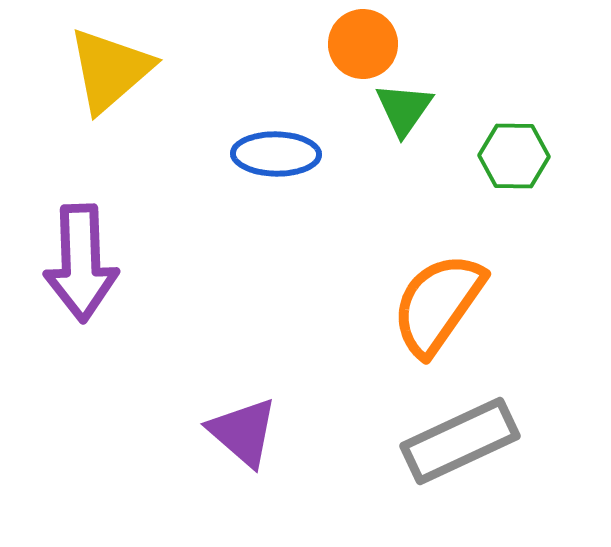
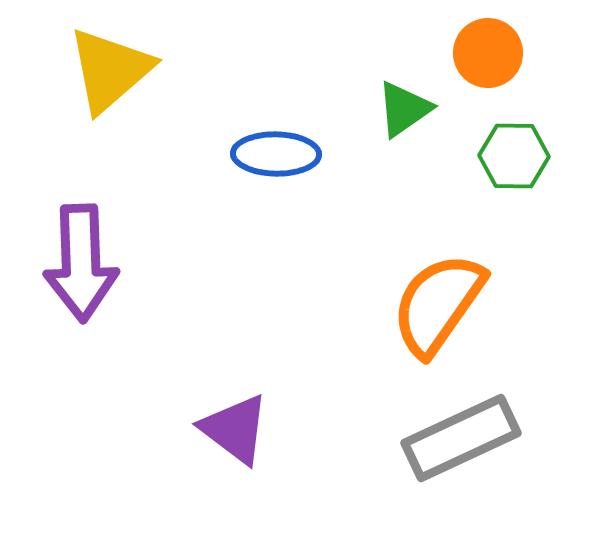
orange circle: moved 125 px right, 9 px down
green triangle: rotated 20 degrees clockwise
purple triangle: moved 8 px left, 3 px up; rotated 4 degrees counterclockwise
gray rectangle: moved 1 px right, 3 px up
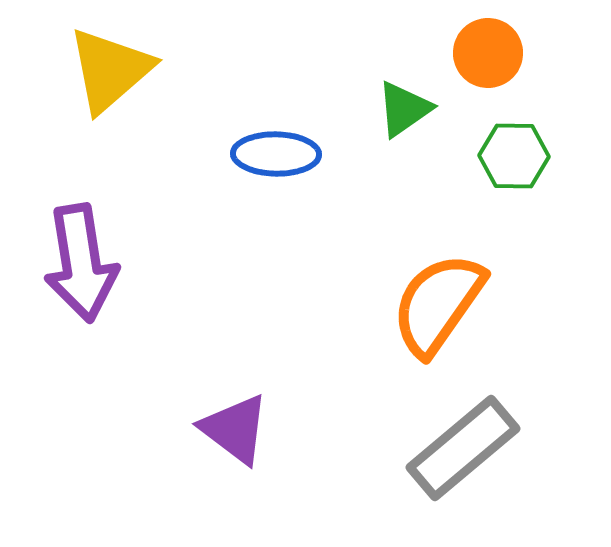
purple arrow: rotated 7 degrees counterclockwise
gray rectangle: moved 2 px right, 10 px down; rotated 15 degrees counterclockwise
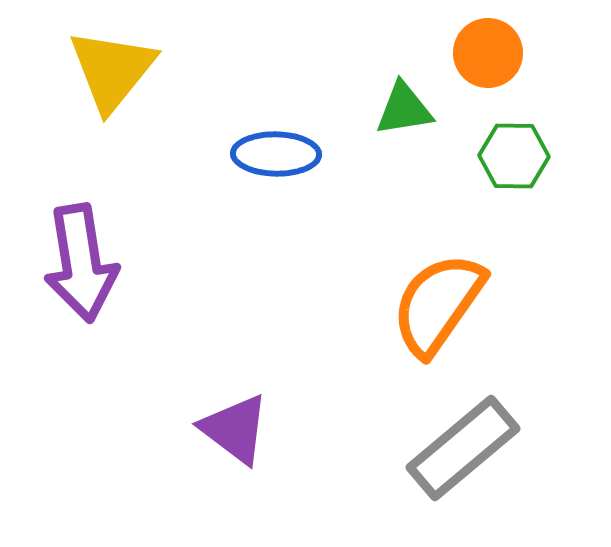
yellow triangle: moved 2 px right; rotated 10 degrees counterclockwise
green triangle: rotated 26 degrees clockwise
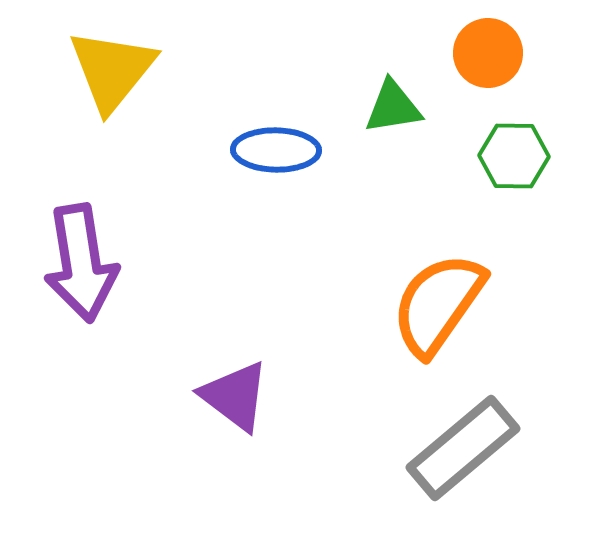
green triangle: moved 11 px left, 2 px up
blue ellipse: moved 4 px up
purple triangle: moved 33 px up
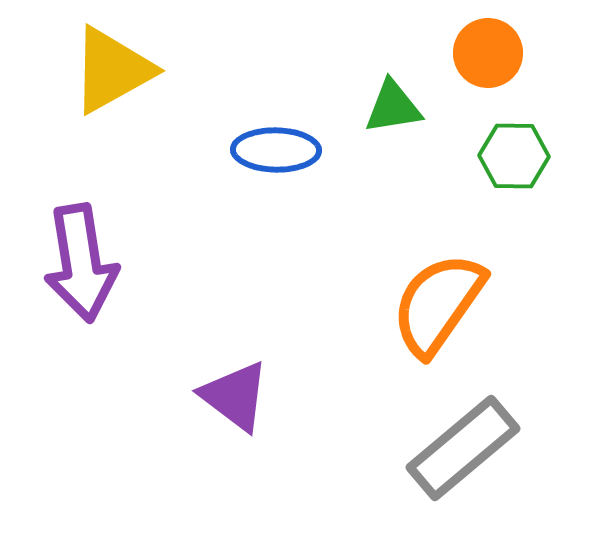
yellow triangle: rotated 22 degrees clockwise
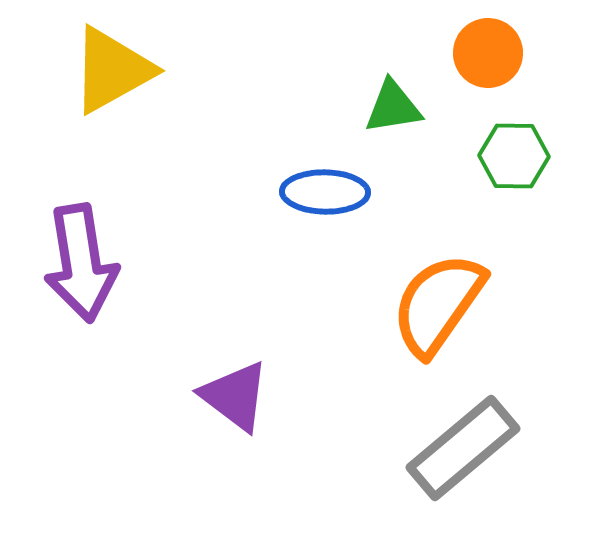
blue ellipse: moved 49 px right, 42 px down
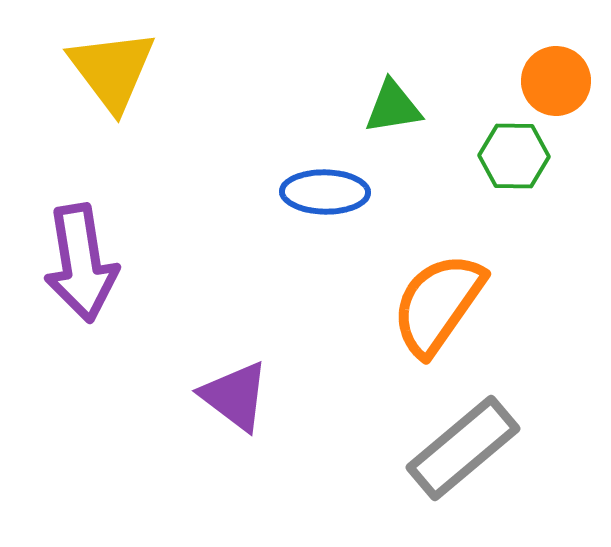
orange circle: moved 68 px right, 28 px down
yellow triangle: rotated 38 degrees counterclockwise
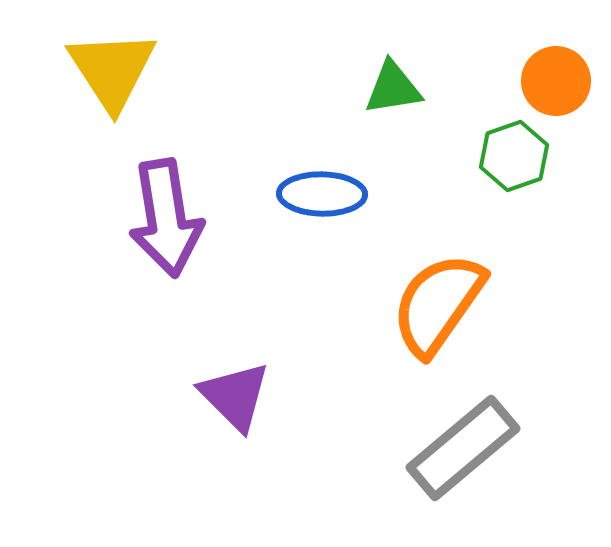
yellow triangle: rotated 4 degrees clockwise
green triangle: moved 19 px up
green hexagon: rotated 20 degrees counterclockwise
blue ellipse: moved 3 px left, 2 px down
purple arrow: moved 85 px right, 45 px up
purple triangle: rotated 8 degrees clockwise
